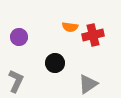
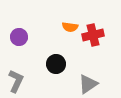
black circle: moved 1 px right, 1 px down
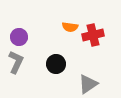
gray L-shape: moved 19 px up
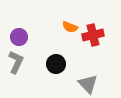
orange semicircle: rotated 14 degrees clockwise
gray triangle: rotated 40 degrees counterclockwise
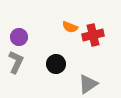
gray triangle: rotated 40 degrees clockwise
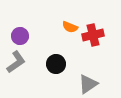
purple circle: moved 1 px right, 1 px up
gray L-shape: rotated 30 degrees clockwise
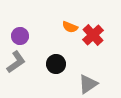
red cross: rotated 30 degrees counterclockwise
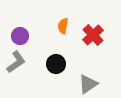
orange semicircle: moved 7 px left, 1 px up; rotated 77 degrees clockwise
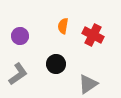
red cross: rotated 20 degrees counterclockwise
gray L-shape: moved 2 px right, 12 px down
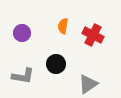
purple circle: moved 2 px right, 3 px up
gray L-shape: moved 5 px right, 2 px down; rotated 45 degrees clockwise
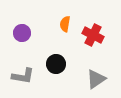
orange semicircle: moved 2 px right, 2 px up
gray triangle: moved 8 px right, 5 px up
